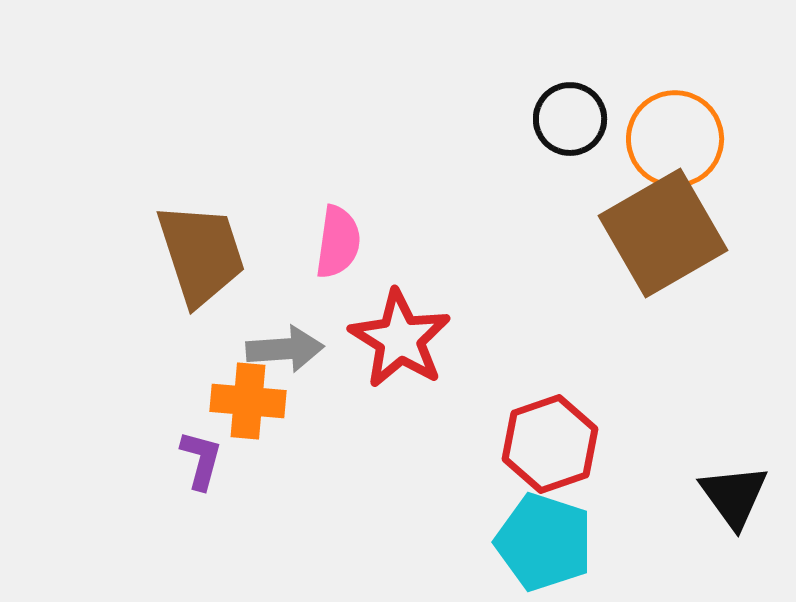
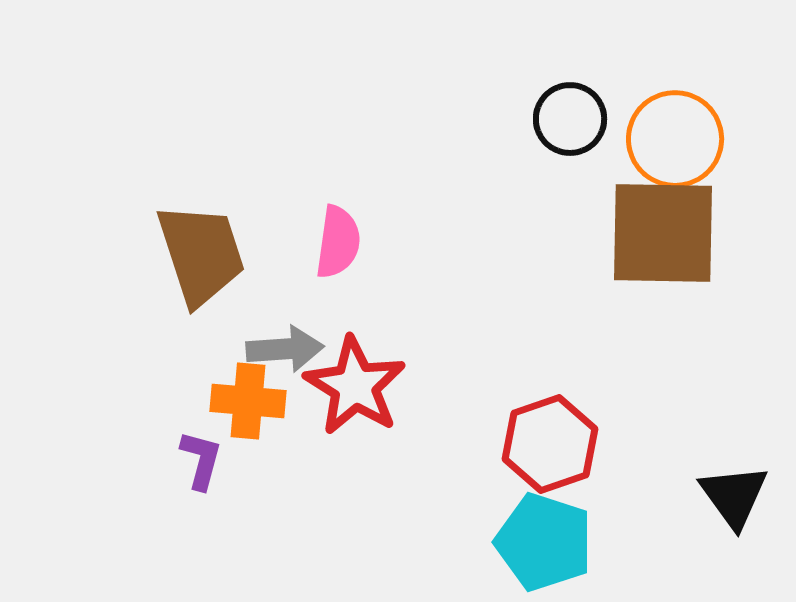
brown square: rotated 31 degrees clockwise
red star: moved 45 px left, 47 px down
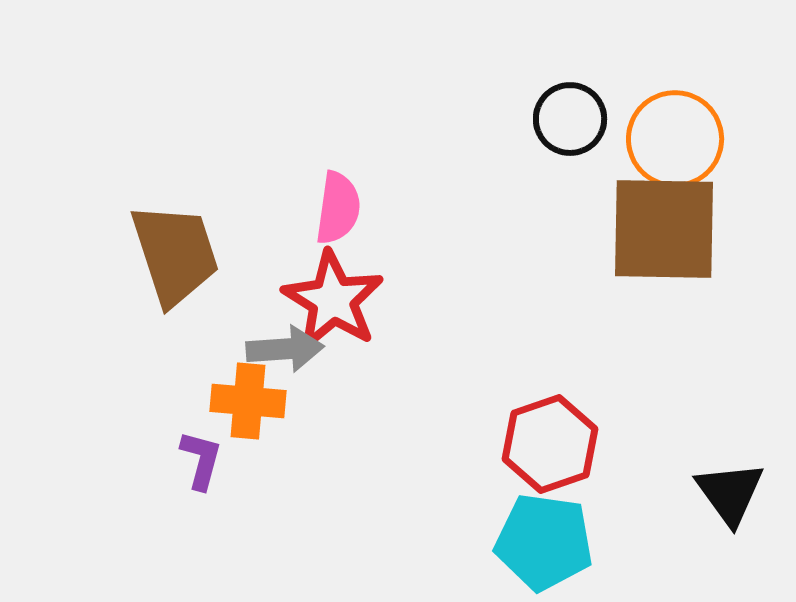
brown square: moved 1 px right, 4 px up
pink semicircle: moved 34 px up
brown trapezoid: moved 26 px left
red star: moved 22 px left, 86 px up
black triangle: moved 4 px left, 3 px up
cyan pentagon: rotated 10 degrees counterclockwise
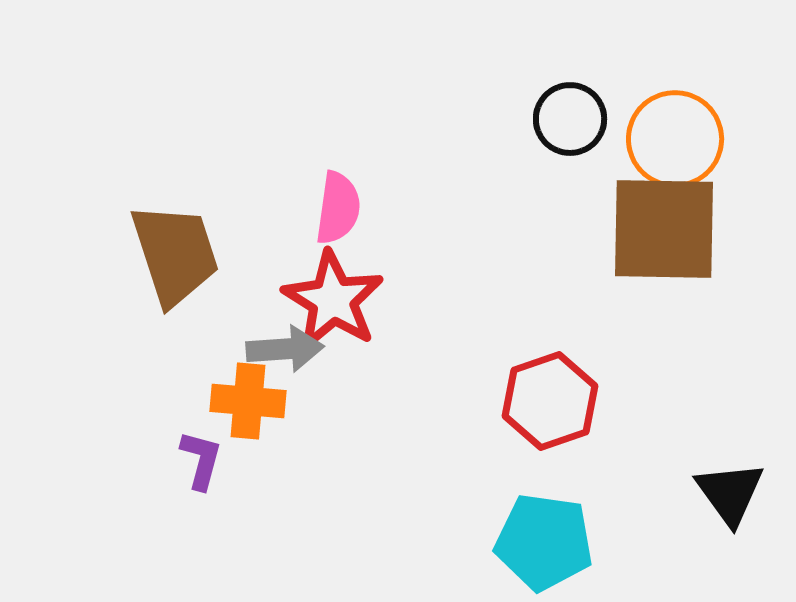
red hexagon: moved 43 px up
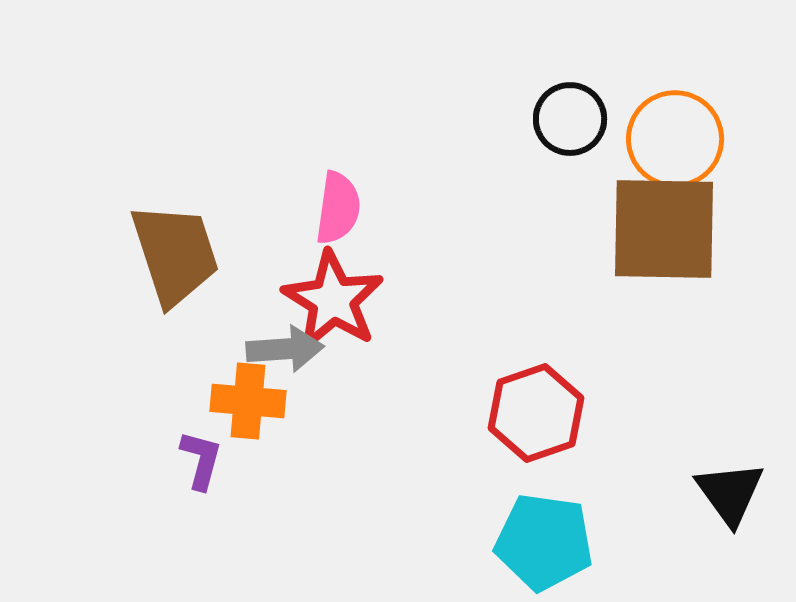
red hexagon: moved 14 px left, 12 px down
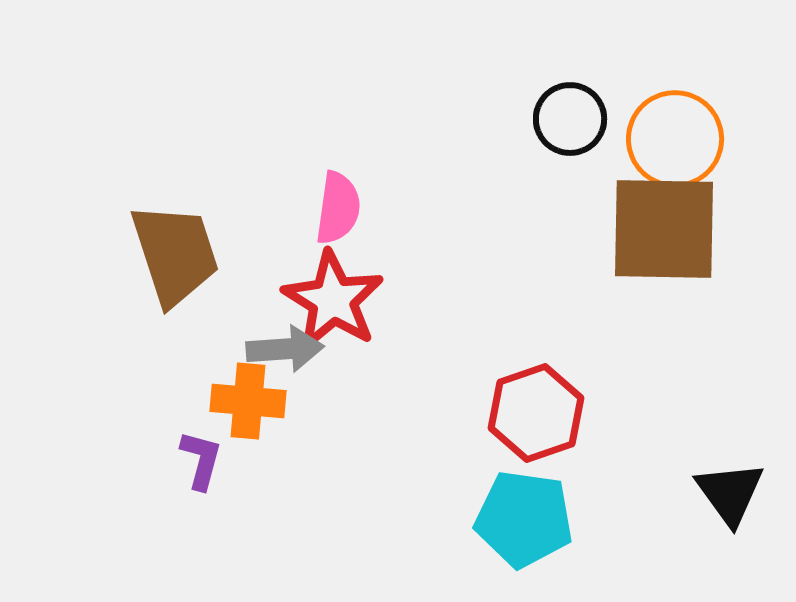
cyan pentagon: moved 20 px left, 23 px up
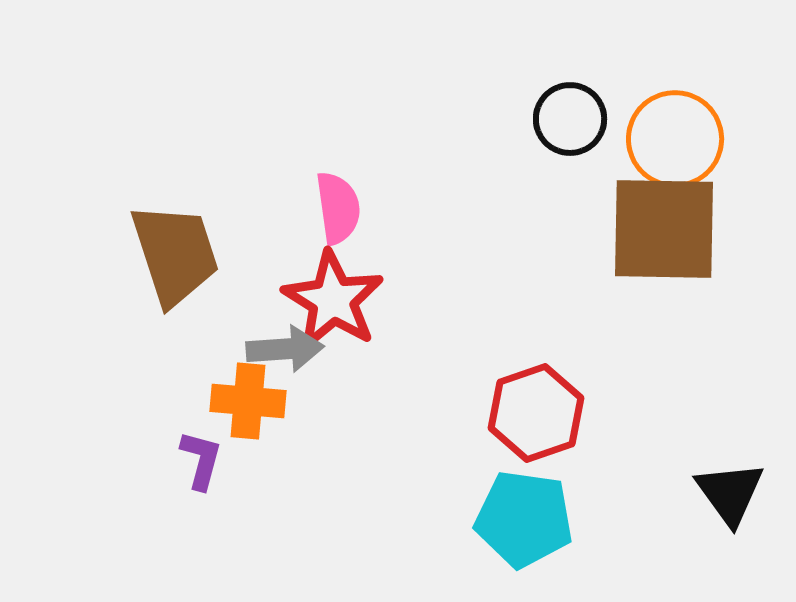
pink semicircle: rotated 16 degrees counterclockwise
